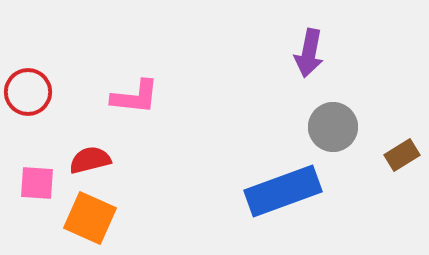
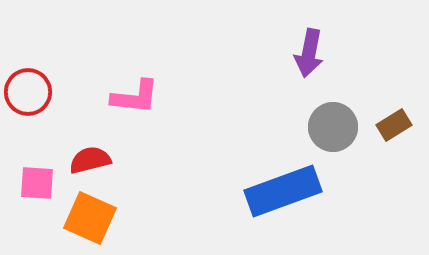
brown rectangle: moved 8 px left, 30 px up
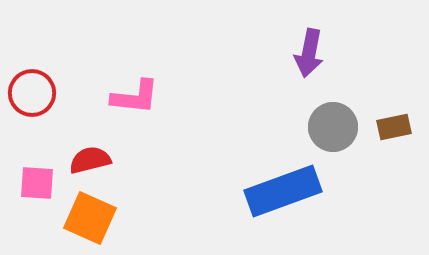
red circle: moved 4 px right, 1 px down
brown rectangle: moved 2 px down; rotated 20 degrees clockwise
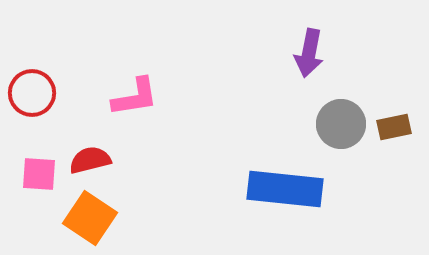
pink L-shape: rotated 15 degrees counterclockwise
gray circle: moved 8 px right, 3 px up
pink square: moved 2 px right, 9 px up
blue rectangle: moved 2 px right, 2 px up; rotated 26 degrees clockwise
orange square: rotated 10 degrees clockwise
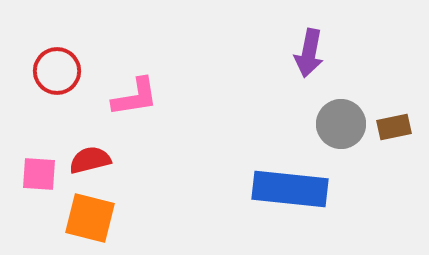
red circle: moved 25 px right, 22 px up
blue rectangle: moved 5 px right
orange square: rotated 20 degrees counterclockwise
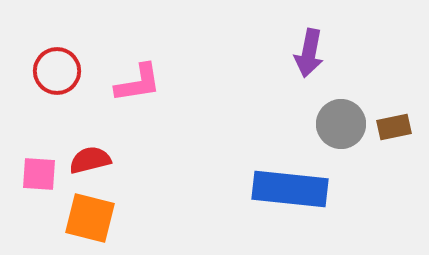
pink L-shape: moved 3 px right, 14 px up
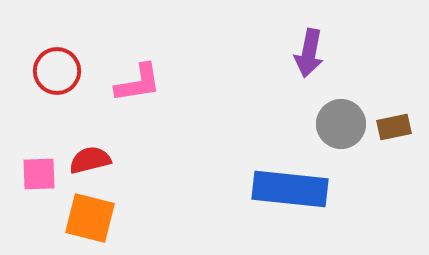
pink square: rotated 6 degrees counterclockwise
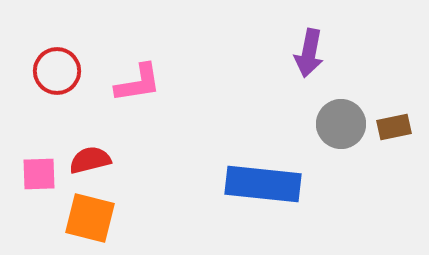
blue rectangle: moved 27 px left, 5 px up
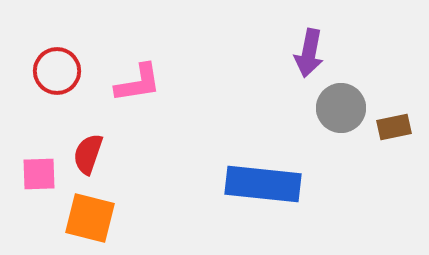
gray circle: moved 16 px up
red semicircle: moved 2 px left, 6 px up; rotated 57 degrees counterclockwise
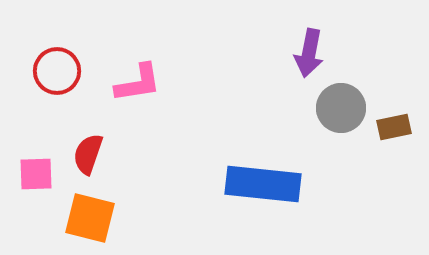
pink square: moved 3 px left
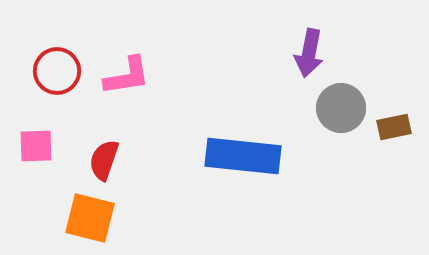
pink L-shape: moved 11 px left, 7 px up
red semicircle: moved 16 px right, 6 px down
pink square: moved 28 px up
blue rectangle: moved 20 px left, 28 px up
